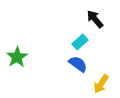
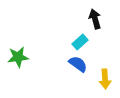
black arrow: rotated 24 degrees clockwise
green star: moved 1 px right; rotated 25 degrees clockwise
yellow arrow: moved 4 px right, 5 px up; rotated 36 degrees counterclockwise
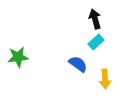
cyan rectangle: moved 16 px right
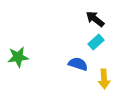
black arrow: rotated 36 degrees counterclockwise
blue semicircle: rotated 18 degrees counterclockwise
yellow arrow: moved 1 px left
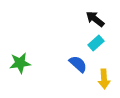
cyan rectangle: moved 1 px down
green star: moved 2 px right, 6 px down
blue semicircle: rotated 24 degrees clockwise
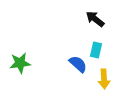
cyan rectangle: moved 7 px down; rotated 35 degrees counterclockwise
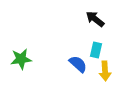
green star: moved 1 px right, 4 px up
yellow arrow: moved 1 px right, 8 px up
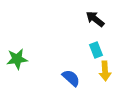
cyan rectangle: rotated 35 degrees counterclockwise
green star: moved 4 px left
blue semicircle: moved 7 px left, 14 px down
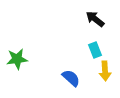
cyan rectangle: moved 1 px left
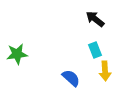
green star: moved 5 px up
